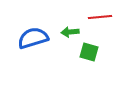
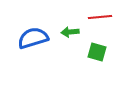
green square: moved 8 px right
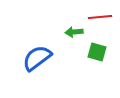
green arrow: moved 4 px right
blue semicircle: moved 4 px right, 20 px down; rotated 20 degrees counterclockwise
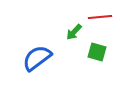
green arrow: rotated 42 degrees counterclockwise
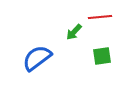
green square: moved 5 px right, 4 px down; rotated 24 degrees counterclockwise
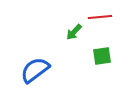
blue semicircle: moved 2 px left, 12 px down
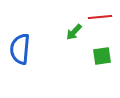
blue semicircle: moved 15 px left, 21 px up; rotated 48 degrees counterclockwise
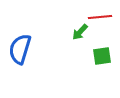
green arrow: moved 6 px right
blue semicircle: rotated 12 degrees clockwise
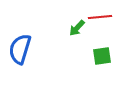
green arrow: moved 3 px left, 4 px up
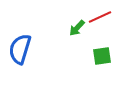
red line: rotated 20 degrees counterclockwise
